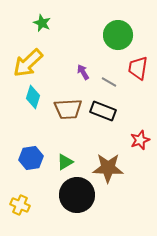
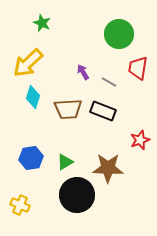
green circle: moved 1 px right, 1 px up
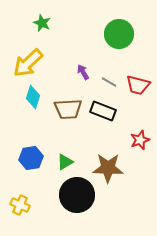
red trapezoid: moved 17 px down; rotated 85 degrees counterclockwise
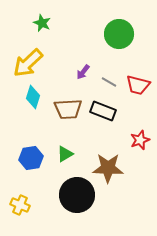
purple arrow: rotated 112 degrees counterclockwise
green triangle: moved 8 px up
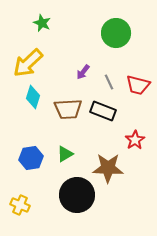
green circle: moved 3 px left, 1 px up
gray line: rotated 35 degrees clockwise
red star: moved 5 px left; rotated 12 degrees counterclockwise
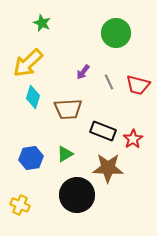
black rectangle: moved 20 px down
red star: moved 2 px left, 1 px up
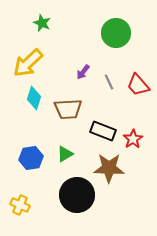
red trapezoid: rotated 35 degrees clockwise
cyan diamond: moved 1 px right, 1 px down
brown star: moved 1 px right
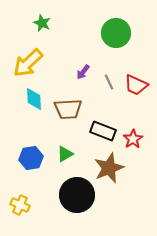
red trapezoid: moved 2 px left; rotated 25 degrees counterclockwise
cyan diamond: moved 1 px down; rotated 20 degrees counterclockwise
brown star: rotated 24 degrees counterclockwise
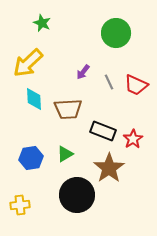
brown star: rotated 12 degrees counterclockwise
yellow cross: rotated 30 degrees counterclockwise
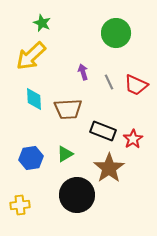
yellow arrow: moved 3 px right, 7 px up
purple arrow: rotated 126 degrees clockwise
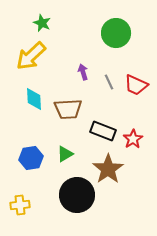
brown star: moved 1 px left, 1 px down
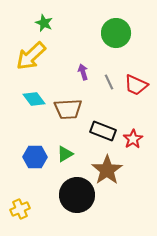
green star: moved 2 px right
cyan diamond: rotated 35 degrees counterclockwise
blue hexagon: moved 4 px right, 1 px up; rotated 10 degrees clockwise
brown star: moved 1 px left, 1 px down
yellow cross: moved 4 px down; rotated 18 degrees counterclockwise
